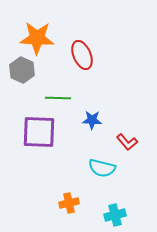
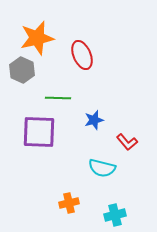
orange star: rotated 16 degrees counterclockwise
blue star: moved 2 px right; rotated 18 degrees counterclockwise
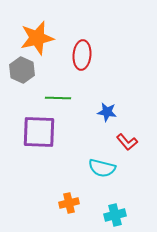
red ellipse: rotated 28 degrees clockwise
blue star: moved 13 px right, 8 px up; rotated 24 degrees clockwise
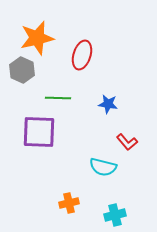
red ellipse: rotated 12 degrees clockwise
blue star: moved 1 px right, 8 px up
cyan semicircle: moved 1 px right, 1 px up
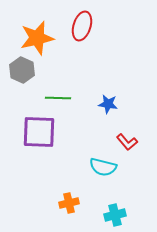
red ellipse: moved 29 px up
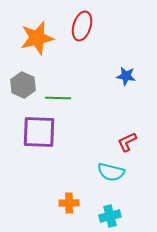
gray hexagon: moved 1 px right, 15 px down
blue star: moved 18 px right, 28 px up
red L-shape: rotated 105 degrees clockwise
cyan semicircle: moved 8 px right, 5 px down
orange cross: rotated 12 degrees clockwise
cyan cross: moved 5 px left, 1 px down
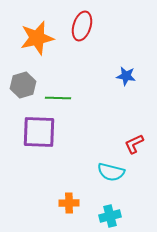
gray hexagon: rotated 20 degrees clockwise
red L-shape: moved 7 px right, 2 px down
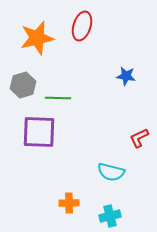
red L-shape: moved 5 px right, 6 px up
